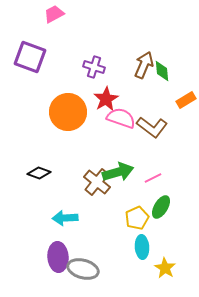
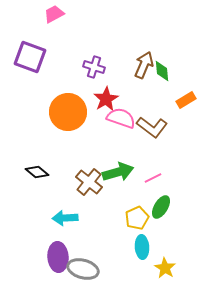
black diamond: moved 2 px left, 1 px up; rotated 20 degrees clockwise
brown cross: moved 8 px left
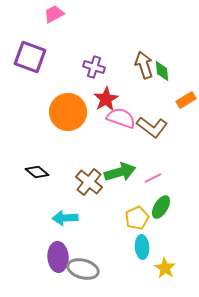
brown arrow: rotated 40 degrees counterclockwise
green arrow: moved 2 px right
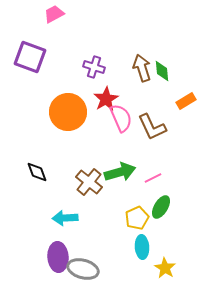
brown arrow: moved 2 px left, 3 px down
orange rectangle: moved 1 px down
pink semicircle: rotated 48 degrees clockwise
brown L-shape: rotated 28 degrees clockwise
black diamond: rotated 30 degrees clockwise
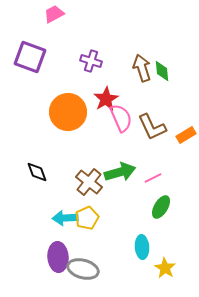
purple cross: moved 3 px left, 6 px up
orange rectangle: moved 34 px down
yellow pentagon: moved 50 px left
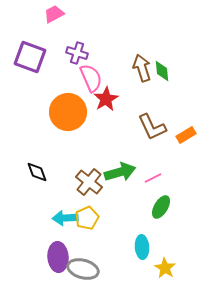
purple cross: moved 14 px left, 8 px up
pink semicircle: moved 30 px left, 40 px up
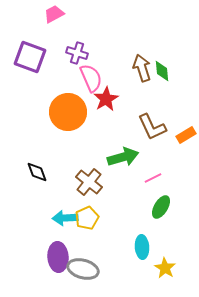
green arrow: moved 3 px right, 15 px up
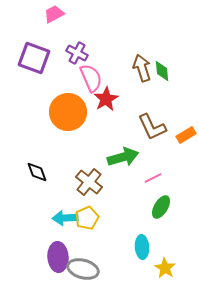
purple cross: rotated 10 degrees clockwise
purple square: moved 4 px right, 1 px down
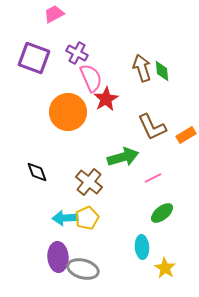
green ellipse: moved 1 px right, 6 px down; rotated 20 degrees clockwise
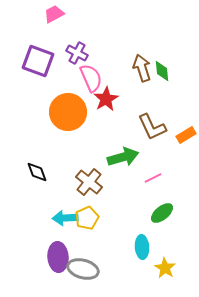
purple square: moved 4 px right, 3 px down
